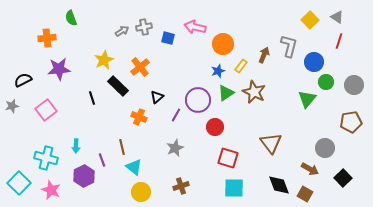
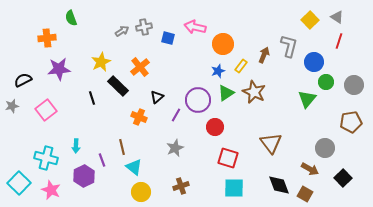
yellow star at (104, 60): moved 3 px left, 2 px down
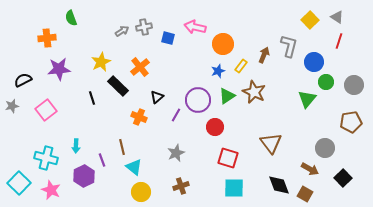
green triangle at (226, 93): moved 1 px right, 3 px down
gray star at (175, 148): moved 1 px right, 5 px down
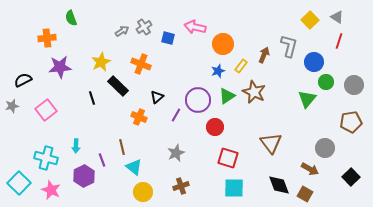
gray cross at (144, 27): rotated 21 degrees counterclockwise
orange cross at (140, 67): moved 1 px right, 3 px up; rotated 30 degrees counterclockwise
purple star at (59, 69): moved 1 px right, 2 px up
black square at (343, 178): moved 8 px right, 1 px up
yellow circle at (141, 192): moved 2 px right
